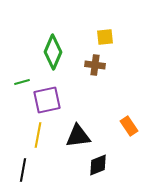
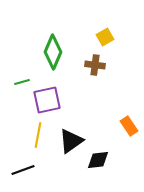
yellow square: rotated 24 degrees counterclockwise
black triangle: moved 7 px left, 5 px down; rotated 28 degrees counterclockwise
black diamond: moved 5 px up; rotated 15 degrees clockwise
black line: rotated 60 degrees clockwise
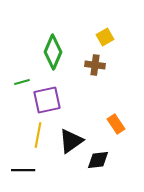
orange rectangle: moved 13 px left, 2 px up
black line: rotated 20 degrees clockwise
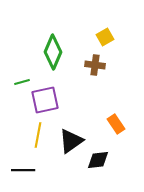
purple square: moved 2 px left
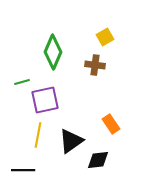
orange rectangle: moved 5 px left
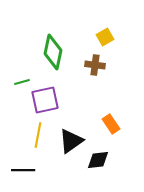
green diamond: rotated 12 degrees counterclockwise
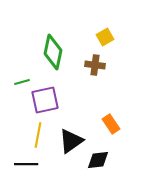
black line: moved 3 px right, 6 px up
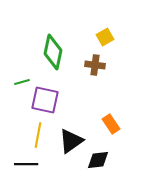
purple square: rotated 24 degrees clockwise
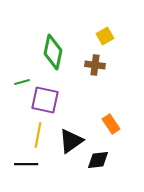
yellow square: moved 1 px up
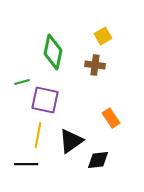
yellow square: moved 2 px left
orange rectangle: moved 6 px up
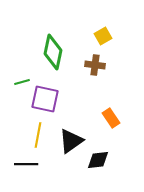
purple square: moved 1 px up
